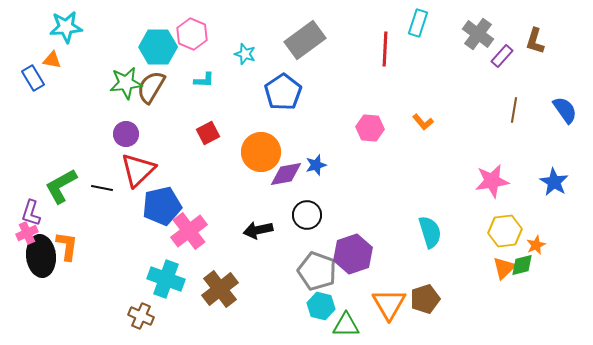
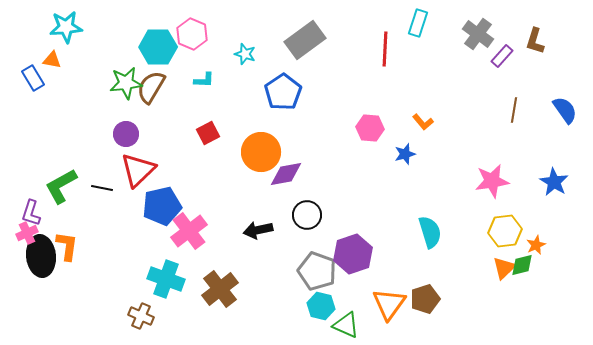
blue star at (316, 165): moved 89 px right, 11 px up
orange triangle at (389, 304): rotated 6 degrees clockwise
green triangle at (346, 325): rotated 24 degrees clockwise
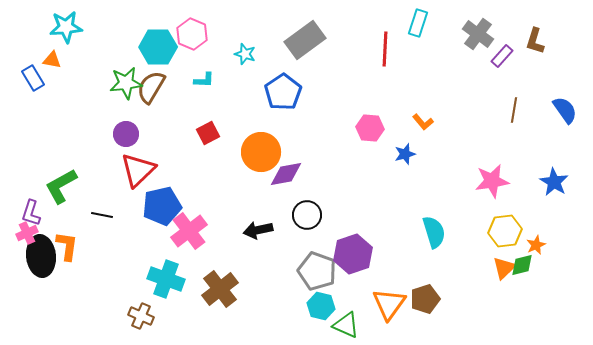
black line at (102, 188): moved 27 px down
cyan semicircle at (430, 232): moved 4 px right
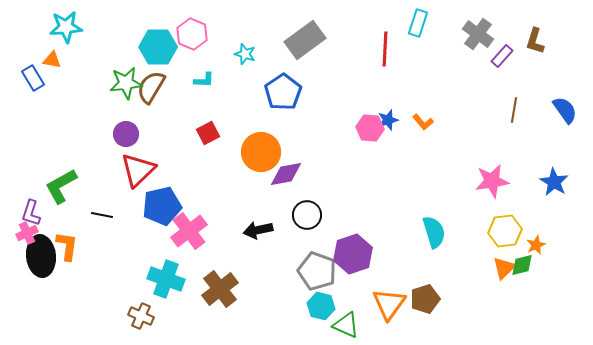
blue star at (405, 154): moved 17 px left, 34 px up
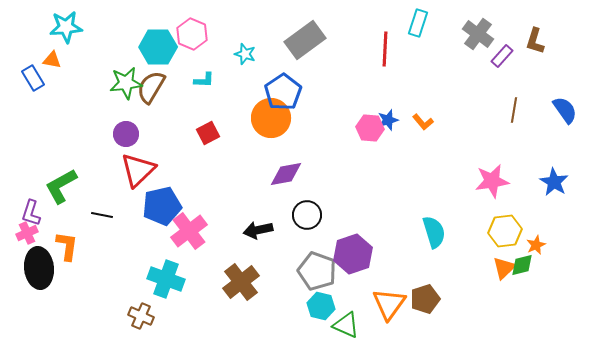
orange circle at (261, 152): moved 10 px right, 34 px up
black ellipse at (41, 256): moved 2 px left, 12 px down
brown cross at (220, 289): moved 21 px right, 7 px up
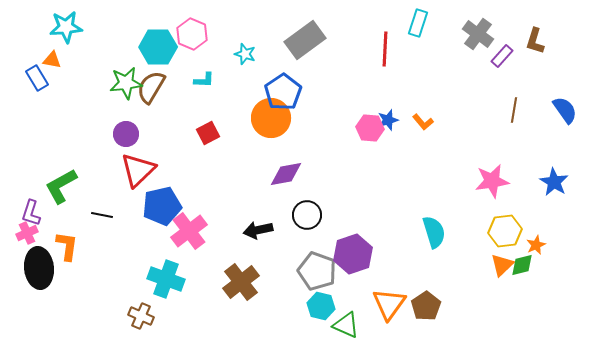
blue rectangle at (33, 78): moved 4 px right
orange triangle at (504, 268): moved 2 px left, 3 px up
brown pentagon at (425, 299): moved 1 px right, 7 px down; rotated 16 degrees counterclockwise
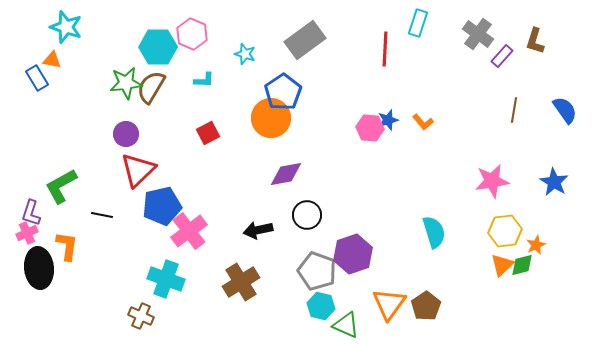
cyan star at (66, 27): rotated 24 degrees clockwise
brown cross at (241, 282): rotated 6 degrees clockwise
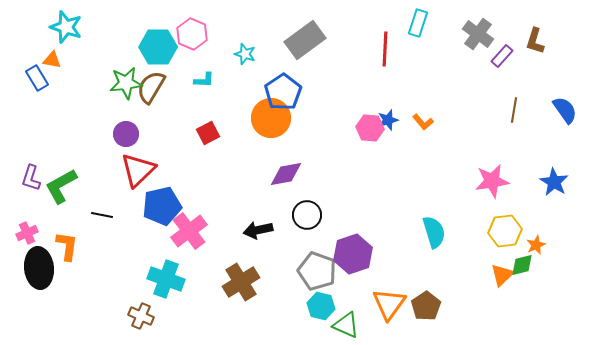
purple L-shape at (31, 213): moved 35 px up
orange triangle at (502, 265): moved 10 px down
